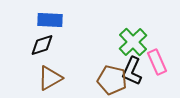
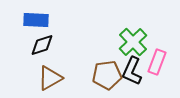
blue rectangle: moved 14 px left
pink rectangle: rotated 45 degrees clockwise
brown pentagon: moved 5 px left, 5 px up; rotated 20 degrees counterclockwise
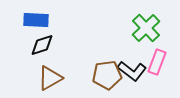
green cross: moved 13 px right, 14 px up
black L-shape: rotated 76 degrees counterclockwise
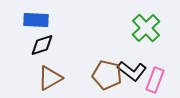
pink rectangle: moved 2 px left, 18 px down
brown pentagon: rotated 20 degrees clockwise
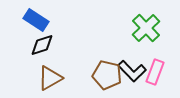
blue rectangle: rotated 30 degrees clockwise
black L-shape: rotated 8 degrees clockwise
pink rectangle: moved 8 px up
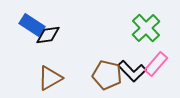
blue rectangle: moved 4 px left, 5 px down
black diamond: moved 6 px right, 10 px up; rotated 10 degrees clockwise
pink rectangle: moved 1 px right, 8 px up; rotated 20 degrees clockwise
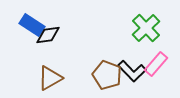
brown pentagon: rotated 8 degrees clockwise
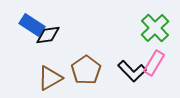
green cross: moved 9 px right
pink rectangle: moved 2 px left, 1 px up; rotated 10 degrees counterclockwise
brown pentagon: moved 21 px left, 5 px up; rotated 16 degrees clockwise
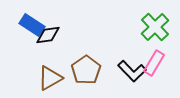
green cross: moved 1 px up
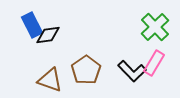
blue rectangle: rotated 30 degrees clockwise
brown triangle: moved 2 px down; rotated 48 degrees clockwise
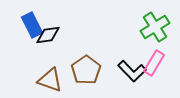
green cross: rotated 12 degrees clockwise
